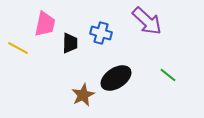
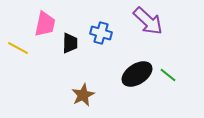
purple arrow: moved 1 px right
black ellipse: moved 21 px right, 4 px up
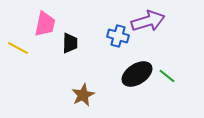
purple arrow: rotated 60 degrees counterclockwise
blue cross: moved 17 px right, 3 px down
green line: moved 1 px left, 1 px down
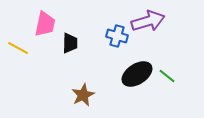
blue cross: moved 1 px left
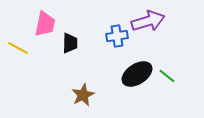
blue cross: rotated 25 degrees counterclockwise
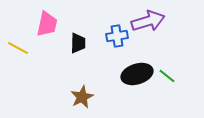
pink trapezoid: moved 2 px right
black trapezoid: moved 8 px right
black ellipse: rotated 16 degrees clockwise
brown star: moved 1 px left, 2 px down
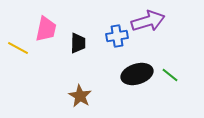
pink trapezoid: moved 1 px left, 5 px down
green line: moved 3 px right, 1 px up
brown star: moved 2 px left, 1 px up; rotated 15 degrees counterclockwise
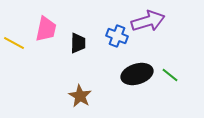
blue cross: rotated 30 degrees clockwise
yellow line: moved 4 px left, 5 px up
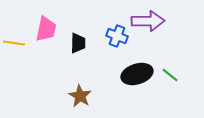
purple arrow: rotated 16 degrees clockwise
yellow line: rotated 20 degrees counterclockwise
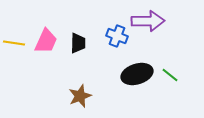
pink trapezoid: moved 12 px down; rotated 12 degrees clockwise
brown star: rotated 20 degrees clockwise
